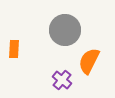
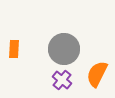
gray circle: moved 1 px left, 19 px down
orange semicircle: moved 8 px right, 13 px down
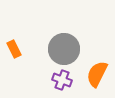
orange rectangle: rotated 30 degrees counterclockwise
purple cross: rotated 18 degrees counterclockwise
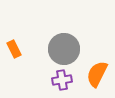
purple cross: rotated 30 degrees counterclockwise
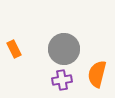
orange semicircle: rotated 12 degrees counterclockwise
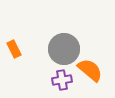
orange semicircle: moved 7 px left, 4 px up; rotated 116 degrees clockwise
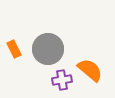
gray circle: moved 16 px left
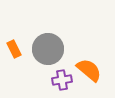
orange semicircle: moved 1 px left
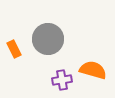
gray circle: moved 10 px up
orange semicircle: moved 4 px right; rotated 24 degrees counterclockwise
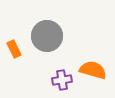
gray circle: moved 1 px left, 3 px up
